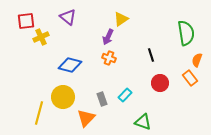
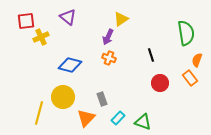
cyan rectangle: moved 7 px left, 23 px down
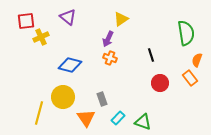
purple arrow: moved 2 px down
orange cross: moved 1 px right
orange triangle: rotated 18 degrees counterclockwise
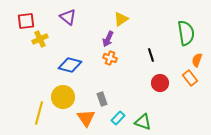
yellow cross: moved 1 px left, 2 px down
